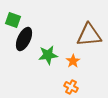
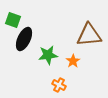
orange cross: moved 12 px left, 2 px up
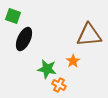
green square: moved 4 px up
green star: moved 1 px left, 14 px down; rotated 18 degrees clockwise
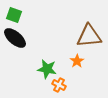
green square: moved 1 px right, 1 px up
brown triangle: moved 1 px down
black ellipse: moved 9 px left, 1 px up; rotated 75 degrees counterclockwise
orange star: moved 4 px right
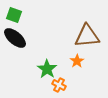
brown triangle: moved 2 px left
green star: rotated 24 degrees clockwise
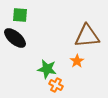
green square: moved 6 px right; rotated 14 degrees counterclockwise
green star: rotated 24 degrees counterclockwise
orange cross: moved 3 px left
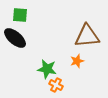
orange star: rotated 16 degrees clockwise
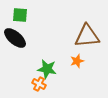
orange cross: moved 17 px left, 1 px up
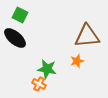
green square: rotated 21 degrees clockwise
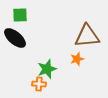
green square: rotated 28 degrees counterclockwise
orange star: moved 2 px up
green star: rotated 30 degrees counterclockwise
orange cross: rotated 24 degrees counterclockwise
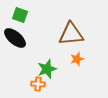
green square: rotated 21 degrees clockwise
brown triangle: moved 16 px left, 2 px up
orange cross: moved 1 px left
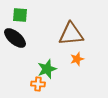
green square: rotated 14 degrees counterclockwise
